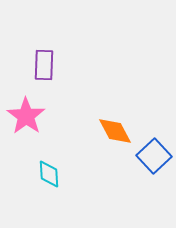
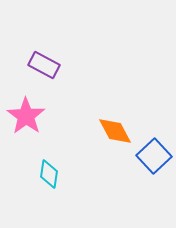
purple rectangle: rotated 64 degrees counterclockwise
cyan diamond: rotated 12 degrees clockwise
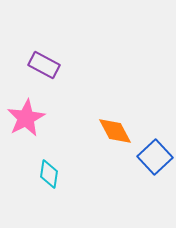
pink star: moved 2 px down; rotated 9 degrees clockwise
blue square: moved 1 px right, 1 px down
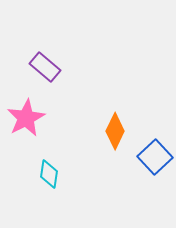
purple rectangle: moved 1 px right, 2 px down; rotated 12 degrees clockwise
orange diamond: rotated 54 degrees clockwise
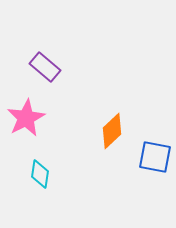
orange diamond: moved 3 px left; rotated 21 degrees clockwise
blue square: rotated 36 degrees counterclockwise
cyan diamond: moved 9 px left
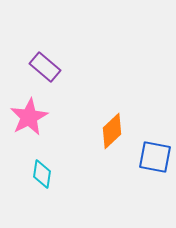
pink star: moved 3 px right, 1 px up
cyan diamond: moved 2 px right
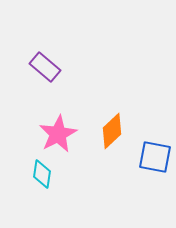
pink star: moved 29 px right, 17 px down
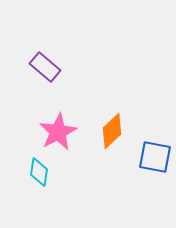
pink star: moved 2 px up
cyan diamond: moved 3 px left, 2 px up
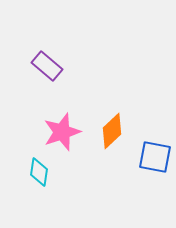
purple rectangle: moved 2 px right, 1 px up
pink star: moved 4 px right; rotated 9 degrees clockwise
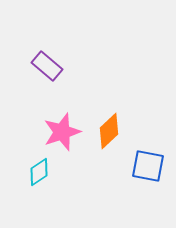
orange diamond: moved 3 px left
blue square: moved 7 px left, 9 px down
cyan diamond: rotated 48 degrees clockwise
